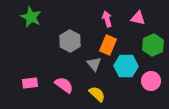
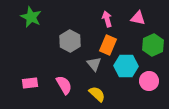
pink circle: moved 2 px left
pink semicircle: rotated 24 degrees clockwise
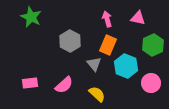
cyan hexagon: rotated 20 degrees clockwise
pink circle: moved 2 px right, 2 px down
pink semicircle: rotated 78 degrees clockwise
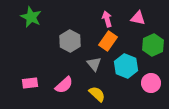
orange rectangle: moved 4 px up; rotated 12 degrees clockwise
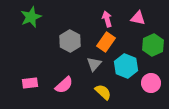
green star: rotated 25 degrees clockwise
orange rectangle: moved 2 px left, 1 px down
gray triangle: rotated 21 degrees clockwise
yellow semicircle: moved 6 px right, 2 px up
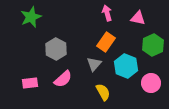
pink arrow: moved 6 px up
gray hexagon: moved 14 px left, 8 px down
pink semicircle: moved 1 px left, 6 px up
yellow semicircle: rotated 18 degrees clockwise
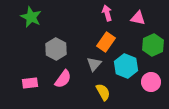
green star: rotated 25 degrees counterclockwise
pink semicircle: rotated 12 degrees counterclockwise
pink circle: moved 1 px up
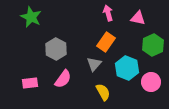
pink arrow: moved 1 px right
cyan hexagon: moved 1 px right, 2 px down
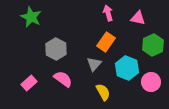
pink semicircle: rotated 90 degrees counterclockwise
pink rectangle: moved 1 px left; rotated 35 degrees counterclockwise
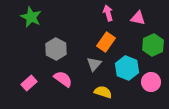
yellow semicircle: rotated 42 degrees counterclockwise
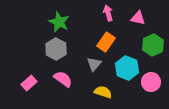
green star: moved 28 px right, 5 px down
